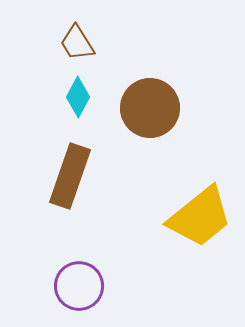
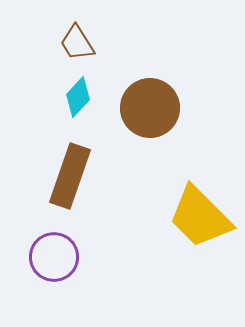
cyan diamond: rotated 15 degrees clockwise
yellow trapezoid: rotated 84 degrees clockwise
purple circle: moved 25 px left, 29 px up
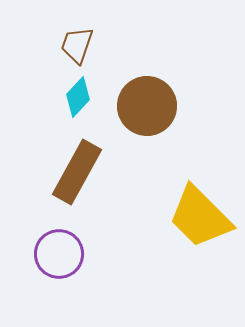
brown trapezoid: moved 2 px down; rotated 51 degrees clockwise
brown circle: moved 3 px left, 2 px up
brown rectangle: moved 7 px right, 4 px up; rotated 10 degrees clockwise
purple circle: moved 5 px right, 3 px up
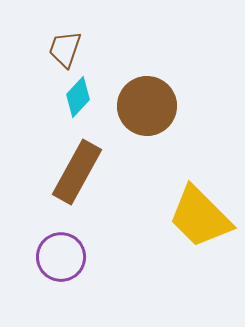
brown trapezoid: moved 12 px left, 4 px down
purple circle: moved 2 px right, 3 px down
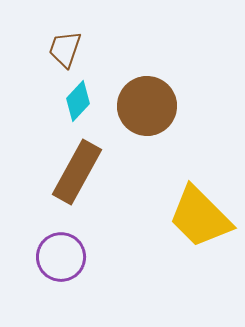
cyan diamond: moved 4 px down
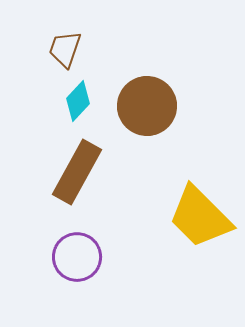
purple circle: moved 16 px right
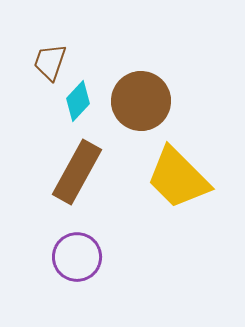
brown trapezoid: moved 15 px left, 13 px down
brown circle: moved 6 px left, 5 px up
yellow trapezoid: moved 22 px left, 39 px up
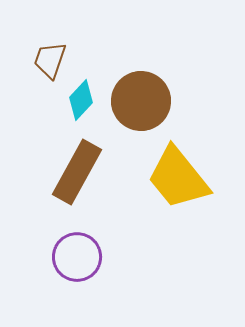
brown trapezoid: moved 2 px up
cyan diamond: moved 3 px right, 1 px up
yellow trapezoid: rotated 6 degrees clockwise
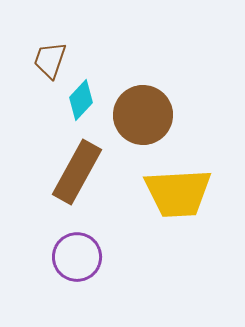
brown circle: moved 2 px right, 14 px down
yellow trapezoid: moved 15 px down; rotated 54 degrees counterclockwise
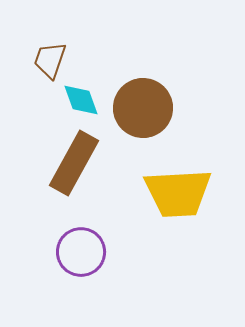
cyan diamond: rotated 63 degrees counterclockwise
brown circle: moved 7 px up
brown rectangle: moved 3 px left, 9 px up
purple circle: moved 4 px right, 5 px up
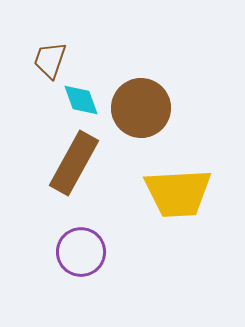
brown circle: moved 2 px left
